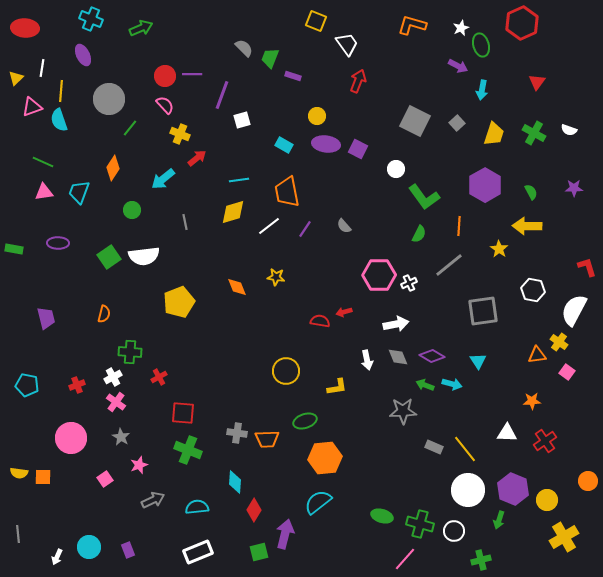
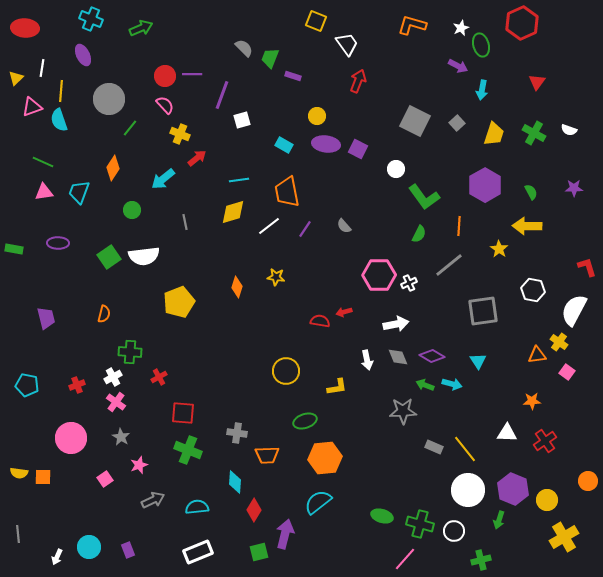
orange diamond at (237, 287): rotated 40 degrees clockwise
orange trapezoid at (267, 439): moved 16 px down
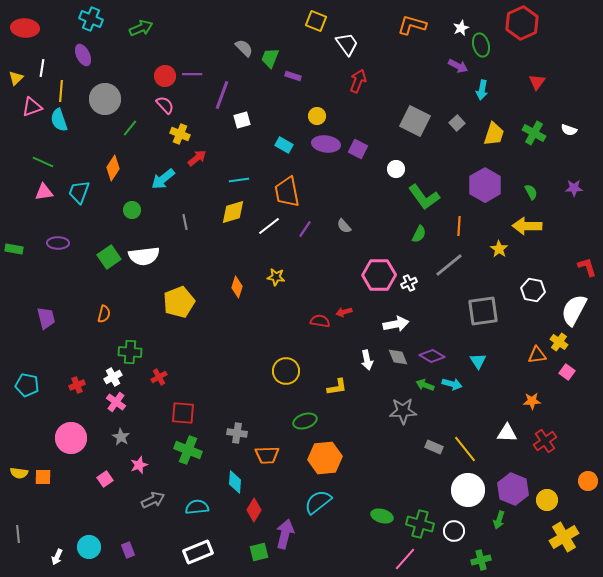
gray circle at (109, 99): moved 4 px left
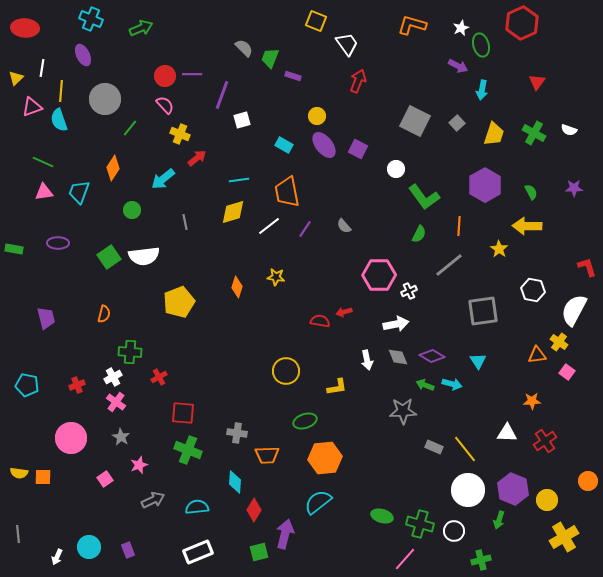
purple ellipse at (326, 144): moved 2 px left, 1 px down; rotated 44 degrees clockwise
white cross at (409, 283): moved 8 px down
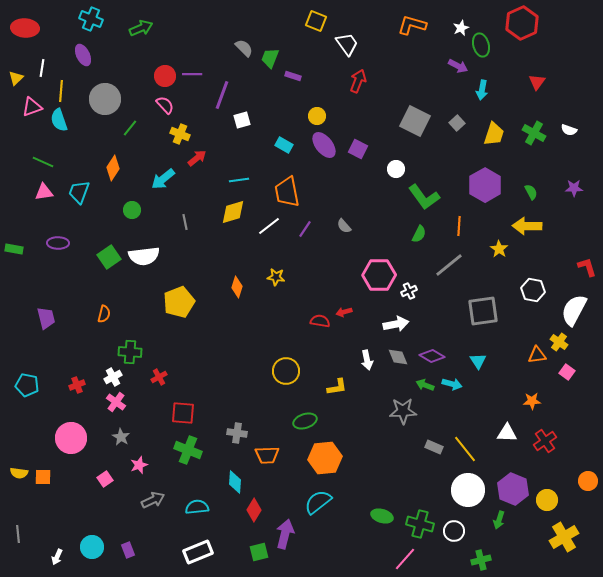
cyan circle at (89, 547): moved 3 px right
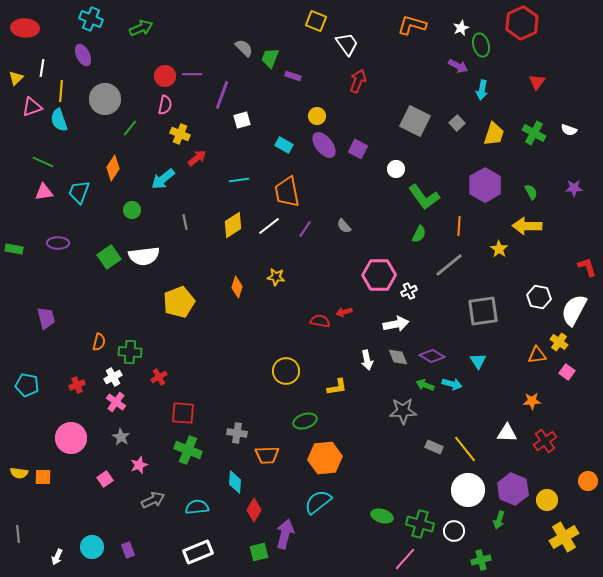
pink semicircle at (165, 105): rotated 54 degrees clockwise
yellow diamond at (233, 212): moved 13 px down; rotated 16 degrees counterclockwise
white hexagon at (533, 290): moved 6 px right, 7 px down
orange semicircle at (104, 314): moved 5 px left, 28 px down
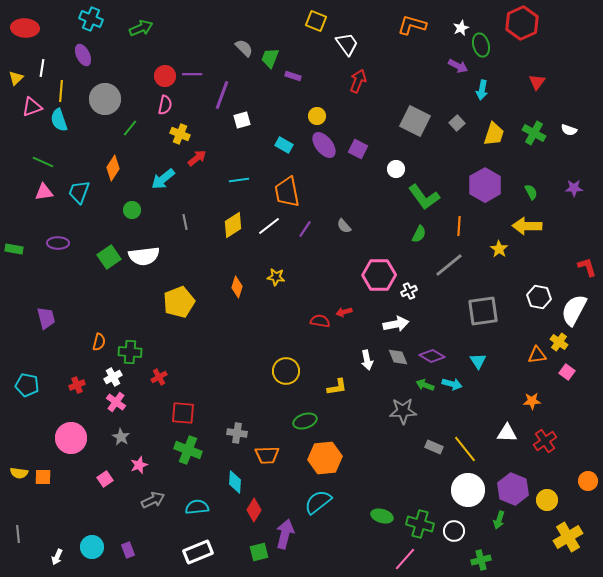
yellow cross at (564, 537): moved 4 px right
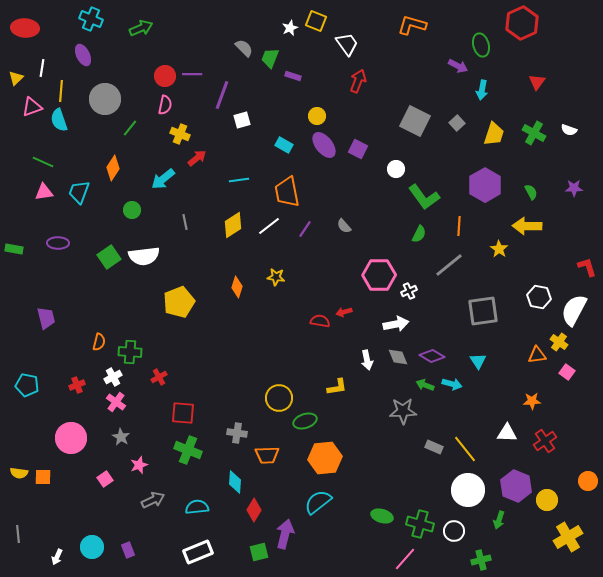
white star at (461, 28): moved 171 px left
yellow circle at (286, 371): moved 7 px left, 27 px down
purple hexagon at (513, 489): moved 3 px right, 3 px up
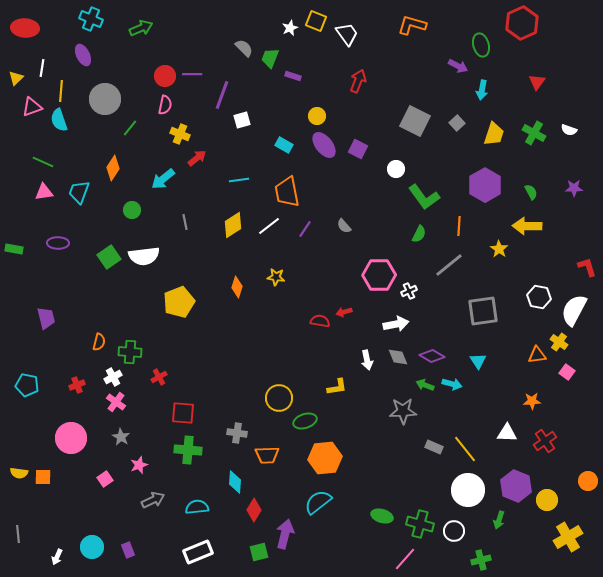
white trapezoid at (347, 44): moved 10 px up
green cross at (188, 450): rotated 16 degrees counterclockwise
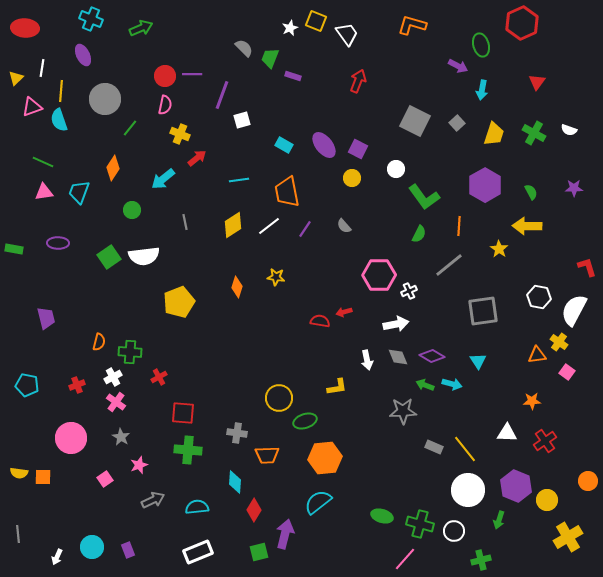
yellow circle at (317, 116): moved 35 px right, 62 px down
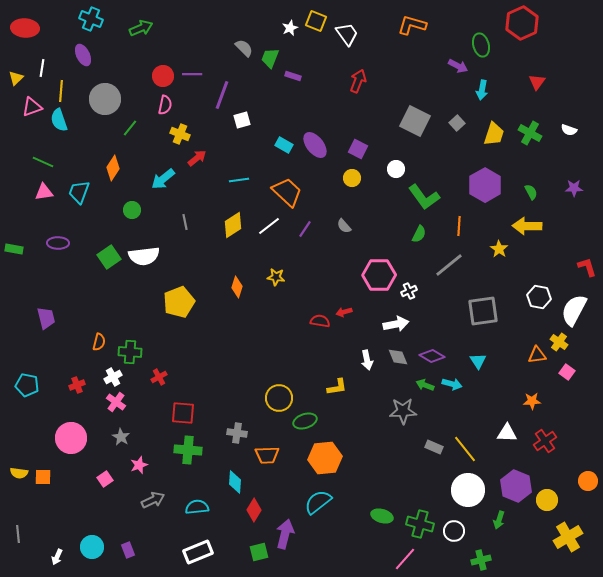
red circle at (165, 76): moved 2 px left
green cross at (534, 133): moved 4 px left
purple ellipse at (324, 145): moved 9 px left
orange trapezoid at (287, 192): rotated 144 degrees clockwise
